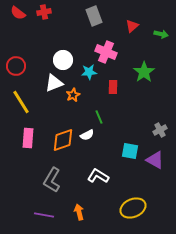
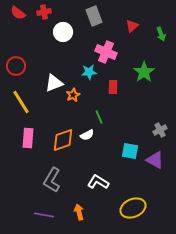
green arrow: rotated 56 degrees clockwise
white circle: moved 28 px up
white L-shape: moved 6 px down
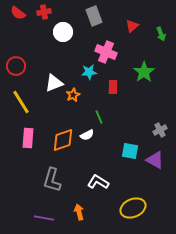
gray L-shape: rotated 15 degrees counterclockwise
purple line: moved 3 px down
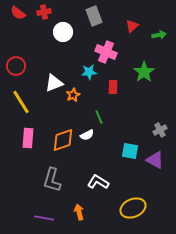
green arrow: moved 2 px left, 1 px down; rotated 80 degrees counterclockwise
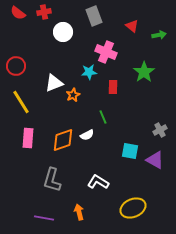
red triangle: rotated 40 degrees counterclockwise
green line: moved 4 px right
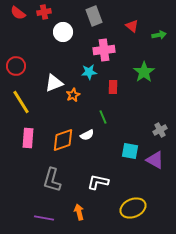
pink cross: moved 2 px left, 2 px up; rotated 30 degrees counterclockwise
white L-shape: rotated 20 degrees counterclockwise
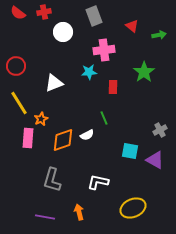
orange star: moved 32 px left, 24 px down
yellow line: moved 2 px left, 1 px down
green line: moved 1 px right, 1 px down
purple line: moved 1 px right, 1 px up
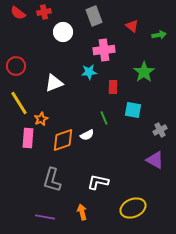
cyan square: moved 3 px right, 41 px up
orange arrow: moved 3 px right
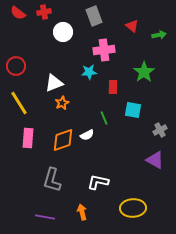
orange star: moved 21 px right, 16 px up
yellow ellipse: rotated 20 degrees clockwise
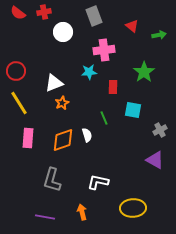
red circle: moved 5 px down
white semicircle: rotated 80 degrees counterclockwise
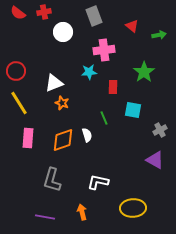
orange star: rotated 24 degrees counterclockwise
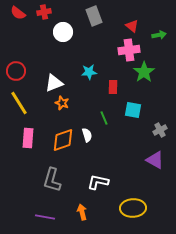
pink cross: moved 25 px right
